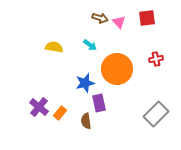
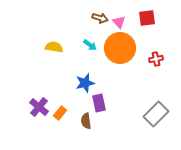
orange circle: moved 3 px right, 21 px up
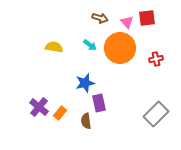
pink triangle: moved 8 px right
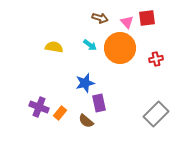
purple cross: rotated 18 degrees counterclockwise
brown semicircle: rotated 42 degrees counterclockwise
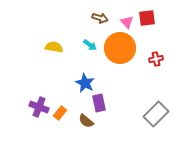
blue star: rotated 30 degrees counterclockwise
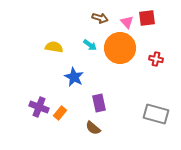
red cross: rotated 24 degrees clockwise
blue star: moved 11 px left, 6 px up
gray rectangle: rotated 60 degrees clockwise
brown semicircle: moved 7 px right, 7 px down
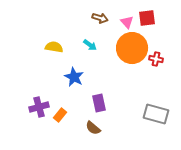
orange circle: moved 12 px right
purple cross: rotated 36 degrees counterclockwise
orange rectangle: moved 2 px down
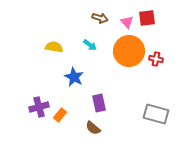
orange circle: moved 3 px left, 3 px down
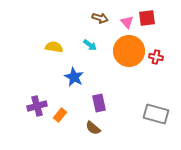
red cross: moved 2 px up
purple cross: moved 2 px left, 1 px up
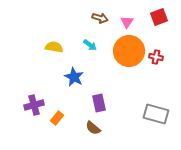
red square: moved 12 px right, 1 px up; rotated 12 degrees counterclockwise
pink triangle: rotated 16 degrees clockwise
purple cross: moved 3 px left, 1 px up
orange rectangle: moved 3 px left, 3 px down
